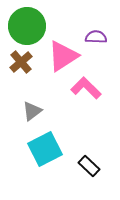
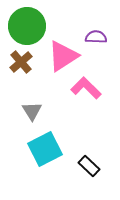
gray triangle: rotated 25 degrees counterclockwise
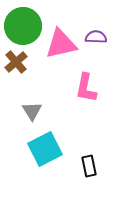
green circle: moved 4 px left
pink triangle: moved 2 px left, 12 px up; rotated 20 degrees clockwise
brown cross: moved 5 px left
pink L-shape: rotated 124 degrees counterclockwise
black rectangle: rotated 35 degrees clockwise
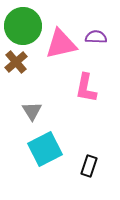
black rectangle: rotated 30 degrees clockwise
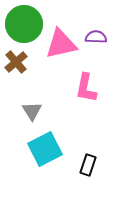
green circle: moved 1 px right, 2 px up
black rectangle: moved 1 px left, 1 px up
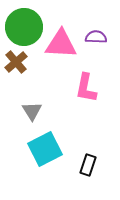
green circle: moved 3 px down
pink triangle: rotated 16 degrees clockwise
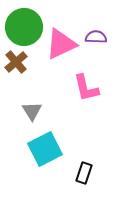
pink triangle: rotated 28 degrees counterclockwise
pink L-shape: rotated 24 degrees counterclockwise
black rectangle: moved 4 px left, 8 px down
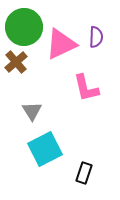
purple semicircle: rotated 90 degrees clockwise
